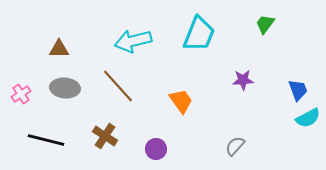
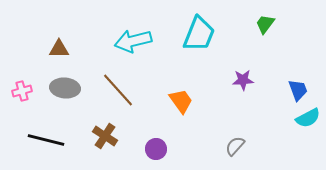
brown line: moved 4 px down
pink cross: moved 1 px right, 3 px up; rotated 18 degrees clockwise
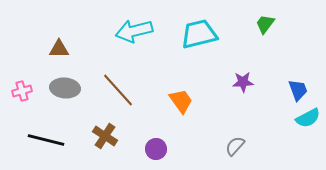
cyan trapezoid: rotated 126 degrees counterclockwise
cyan arrow: moved 1 px right, 10 px up
purple star: moved 2 px down
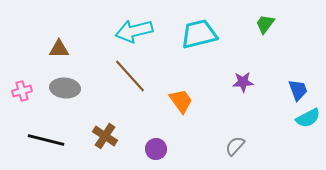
brown line: moved 12 px right, 14 px up
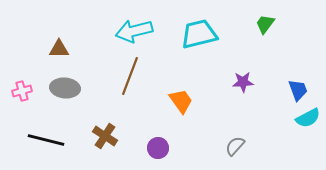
brown line: rotated 63 degrees clockwise
purple circle: moved 2 px right, 1 px up
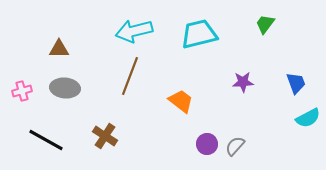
blue trapezoid: moved 2 px left, 7 px up
orange trapezoid: rotated 16 degrees counterclockwise
black line: rotated 15 degrees clockwise
purple circle: moved 49 px right, 4 px up
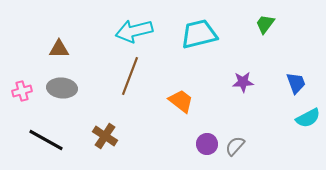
gray ellipse: moved 3 px left
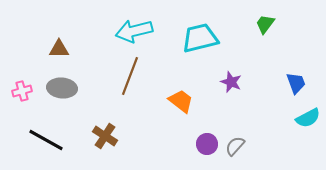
cyan trapezoid: moved 1 px right, 4 px down
purple star: moved 12 px left; rotated 25 degrees clockwise
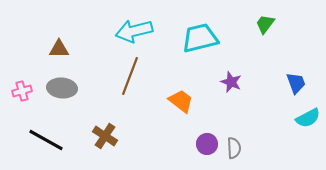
gray semicircle: moved 1 px left, 2 px down; rotated 135 degrees clockwise
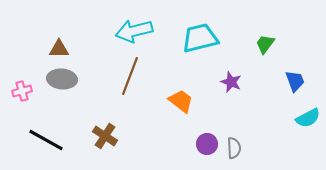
green trapezoid: moved 20 px down
blue trapezoid: moved 1 px left, 2 px up
gray ellipse: moved 9 px up
